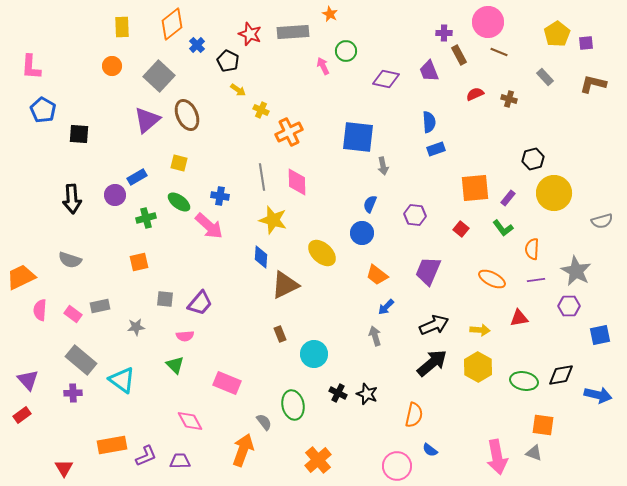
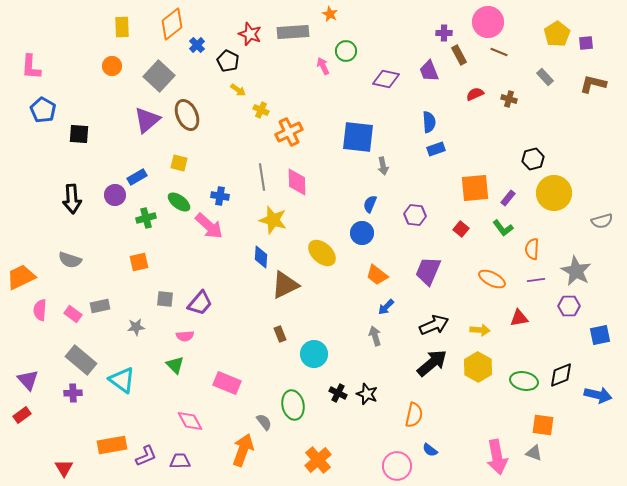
black diamond at (561, 375): rotated 12 degrees counterclockwise
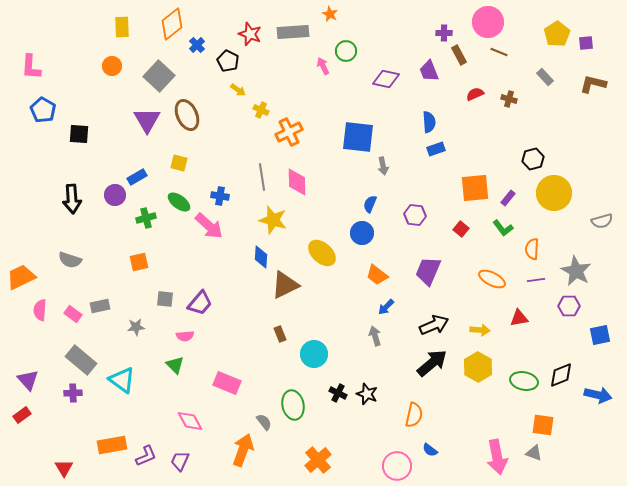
purple triangle at (147, 120): rotated 20 degrees counterclockwise
purple trapezoid at (180, 461): rotated 65 degrees counterclockwise
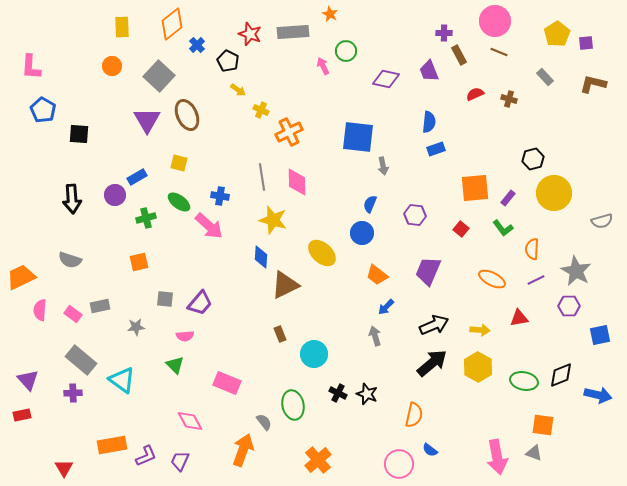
pink circle at (488, 22): moved 7 px right, 1 px up
blue semicircle at (429, 122): rotated 10 degrees clockwise
purple line at (536, 280): rotated 18 degrees counterclockwise
red rectangle at (22, 415): rotated 24 degrees clockwise
pink circle at (397, 466): moved 2 px right, 2 px up
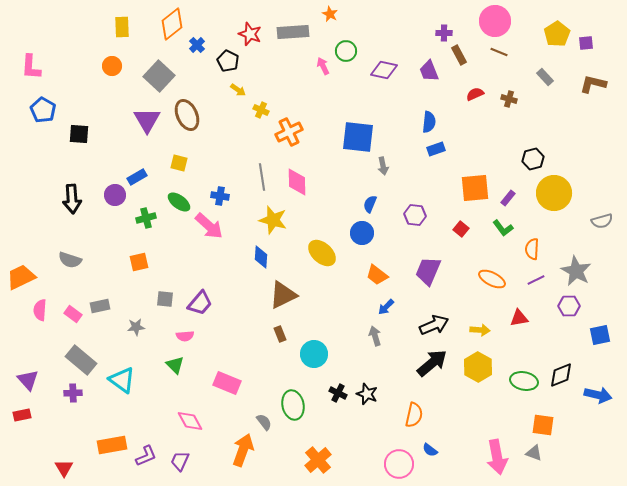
purple diamond at (386, 79): moved 2 px left, 9 px up
brown triangle at (285, 285): moved 2 px left, 10 px down
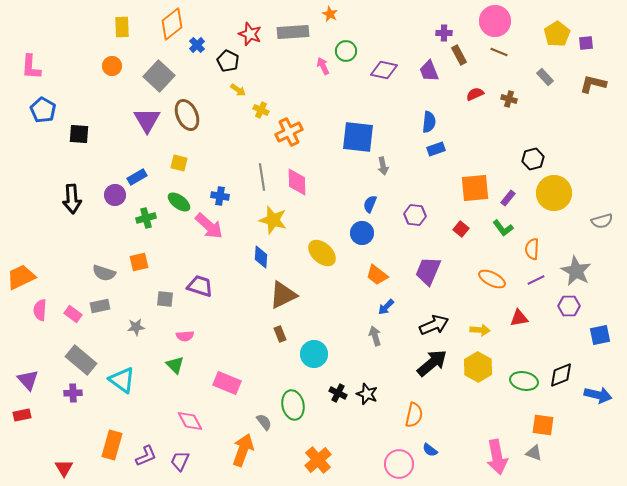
gray semicircle at (70, 260): moved 34 px right, 13 px down
purple trapezoid at (200, 303): moved 17 px up; rotated 112 degrees counterclockwise
orange rectangle at (112, 445): rotated 64 degrees counterclockwise
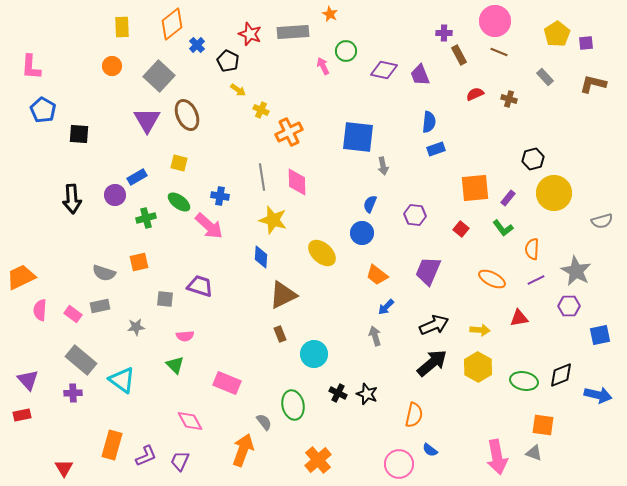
purple trapezoid at (429, 71): moved 9 px left, 4 px down
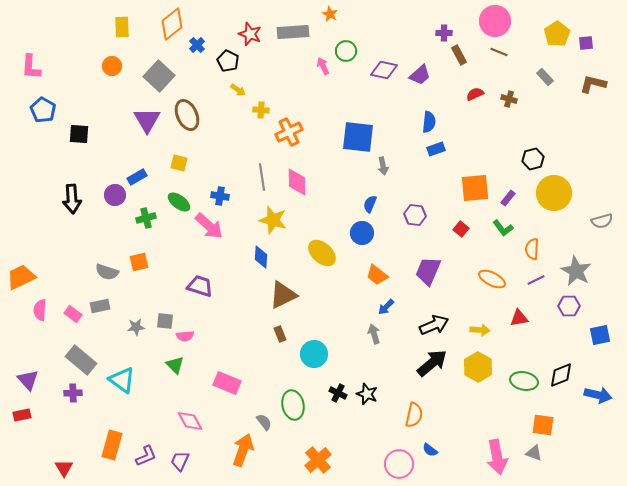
purple trapezoid at (420, 75): rotated 110 degrees counterclockwise
yellow cross at (261, 110): rotated 21 degrees counterclockwise
gray semicircle at (104, 273): moved 3 px right, 1 px up
gray square at (165, 299): moved 22 px down
gray arrow at (375, 336): moved 1 px left, 2 px up
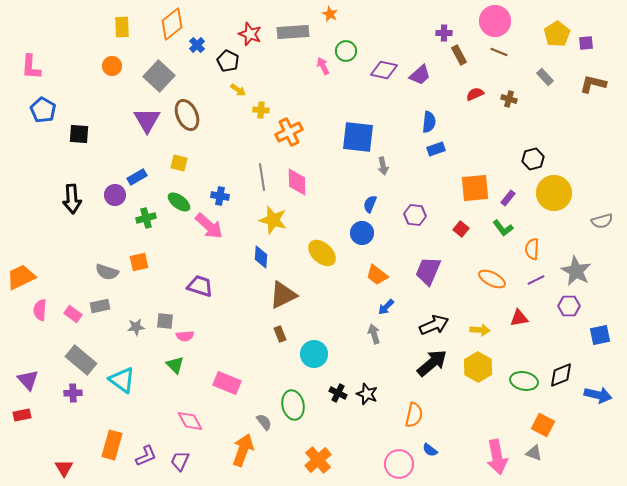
orange square at (543, 425): rotated 20 degrees clockwise
